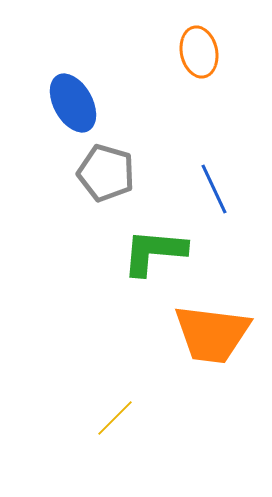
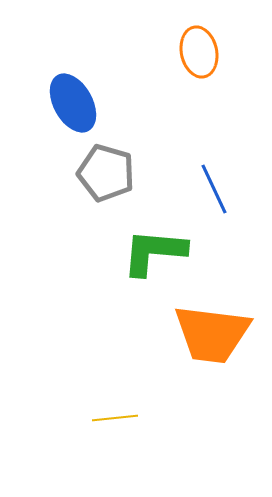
yellow line: rotated 39 degrees clockwise
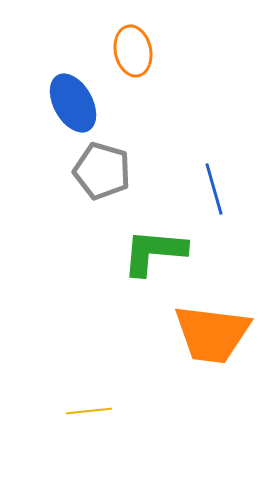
orange ellipse: moved 66 px left, 1 px up
gray pentagon: moved 4 px left, 2 px up
blue line: rotated 9 degrees clockwise
yellow line: moved 26 px left, 7 px up
